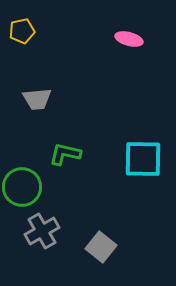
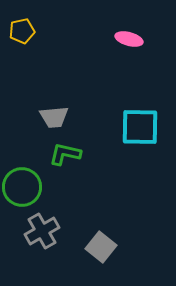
gray trapezoid: moved 17 px right, 18 px down
cyan square: moved 3 px left, 32 px up
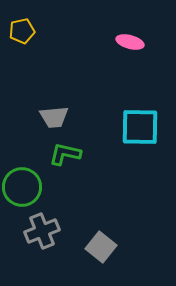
pink ellipse: moved 1 px right, 3 px down
gray cross: rotated 8 degrees clockwise
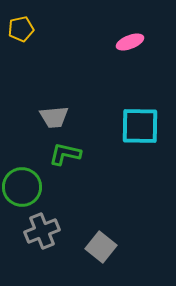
yellow pentagon: moved 1 px left, 2 px up
pink ellipse: rotated 36 degrees counterclockwise
cyan square: moved 1 px up
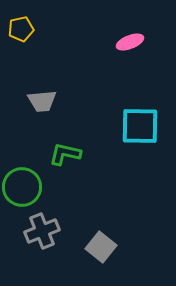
gray trapezoid: moved 12 px left, 16 px up
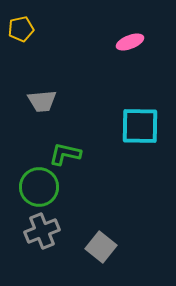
green circle: moved 17 px right
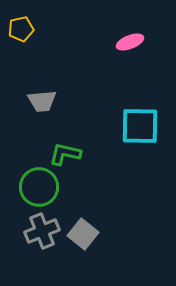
gray square: moved 18 px left, 13 px up
